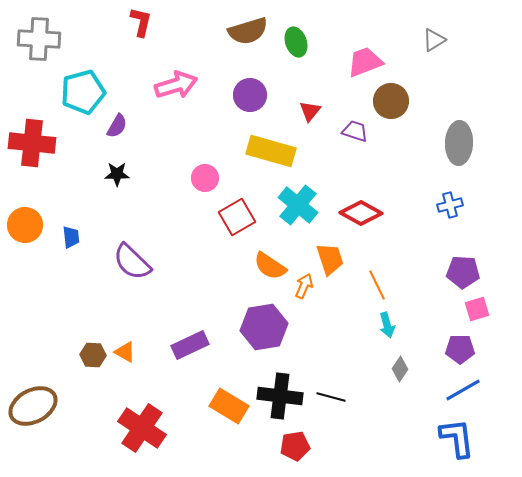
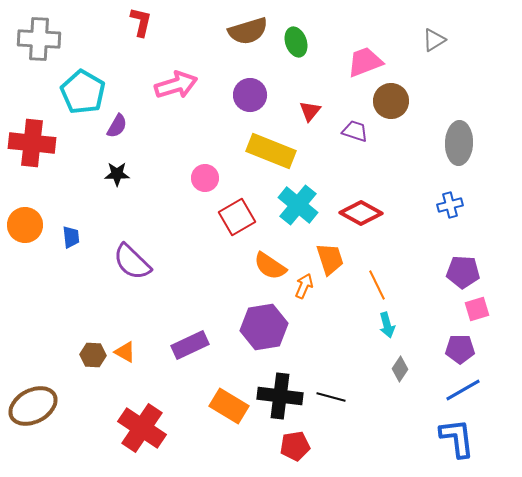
cyan pentagon at (83, 92): rotated 27 degrees counterclockwise
yellow rectangle at (271, 151): rotated 6 degrees clockwise
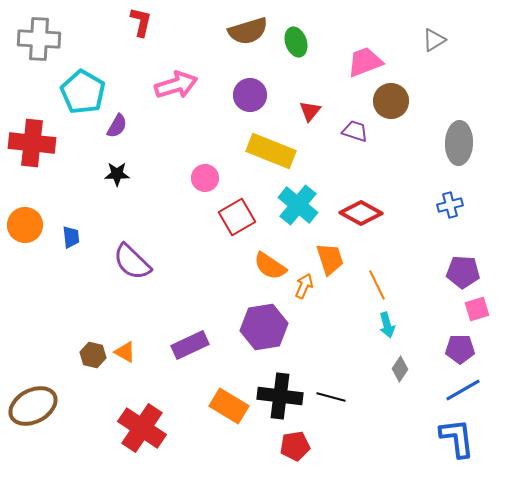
brown hexagon at (93, 355): rotated 10 degrees clockwise
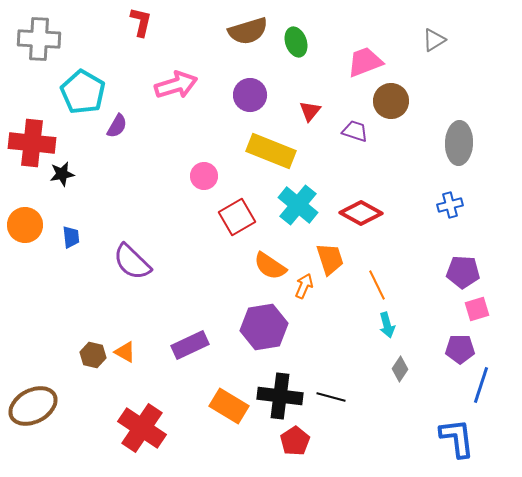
black star at (117, 174): moved 55 px left; rotated 10 degrees counterclockwise
pink circle at (205, 178): moved 1 px left, 2 px up
blue line at (463, 390): moved 18 px right, 5 px up; rotated 42 degrees counterclockwise
red pentagon at (295, 446): moved 5 px up; rotated 24 degrees counterclockwise
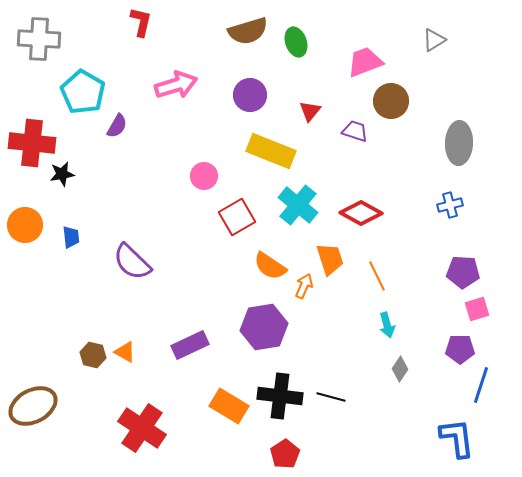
orange line at (377, 285): moved 9 px up
red pentagon at (295, 441): moved 10 px left, 13 px down
